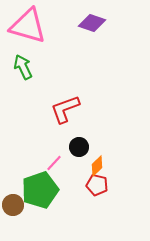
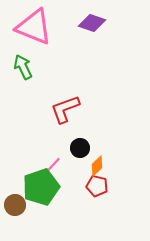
pink triangle: moved 6 px right, 1 px down; rotated 6 degrees clockwise
black circle: moved 1 px right, 1 px down
pink line: moved 1 px left, 2 px down
red pentagon: moved 1 px down
green pentagon: moved 1 px right, 3 px up
brown circle: moved 2 px right
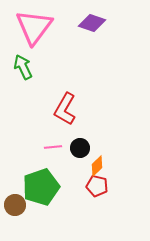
pink triangle: rotated 45 degrees clockwise
red L-shape: rotated 40 degrees counterclockwise
pink line: moved 18 px up; rotated 42 degrees clockwise
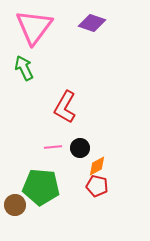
green arrow: moved 1 px right, 1 px down
red L-shape: moved 2 px up
orange diamond: rotated 15 degrees clockwise
green pentagon: rotated 24 degrees clockwise
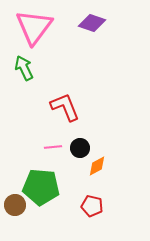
red L-shape: rotated 128 degrees clockwise
red pentagon: moved 5 px left, 20 px down
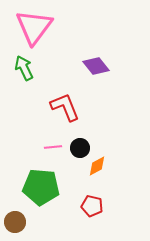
purple diamond: moved 4 px right, 43 px down; rotated 32 degrees clockwise
brown circle: moved 17 px down
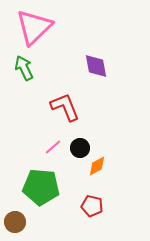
pink triangle: rotated 9 degrees clockwise
purple diamond: rotated 28 degrees clockwise
pink line: rotated 36 degrees counterclockwise
